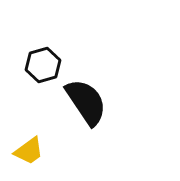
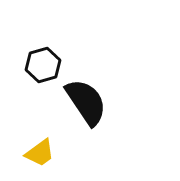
yellow trapezoid: moved 11 px right, 2 px down
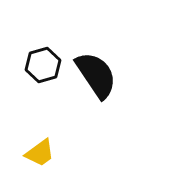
black semicircle: moved 10 px right, 27 px up
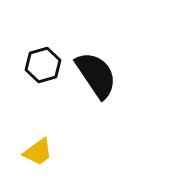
yellow trapezoid: moved 2 px left, 1 px up
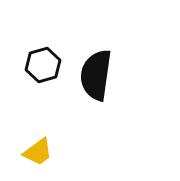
black semicircle: rotated 138 degrees counterclockwise
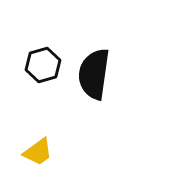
black semicircle: moved 2 px left, 1 px up
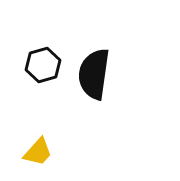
yellow trapezoid: rotated 12 degrees counterclockwise
